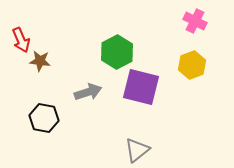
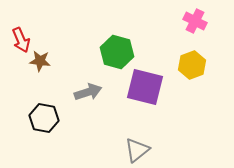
green hexagon: rotated 16 degrees counterclockwise
purple square: moved 4 px right
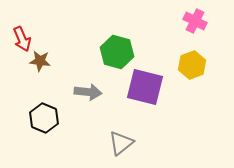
red arrow: moved 1 px right, 1 px up
gray arrow: rotated 24 degrees clockwise
black hexagon: rotated 12 degrees clockwise
gray triangle: moved 16 px left, 7 px up
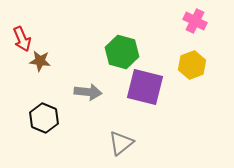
green hexagon: moved 5 px right
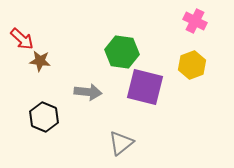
red arrow: rotated 25 degrees counterclockwise
green hexagon: rotated 8 degrees counterclockwise
black hexagon: moved 1 px up
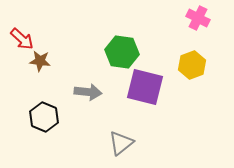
pink cross: moved 3 px right, 3 px up
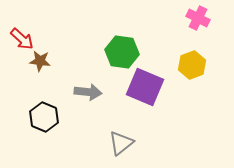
purple square: rotated 9 degrees clockwise
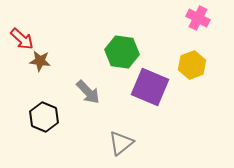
purple square: moved 5 px right
gray arrow: rotated 40 degrees clockwise
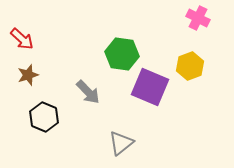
green hexagon: moved 2 px down
brown star: moved 12 px left, 14 px down; rotated 25 degrees counterclockwise
yellow hexagon: moved 2 px left, 1 px down
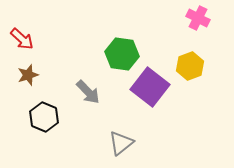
purple square: rotated 15 degrees clockwise
